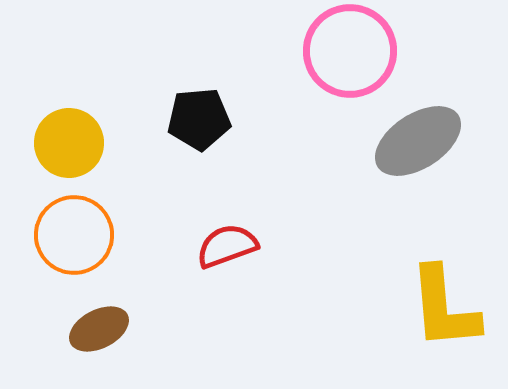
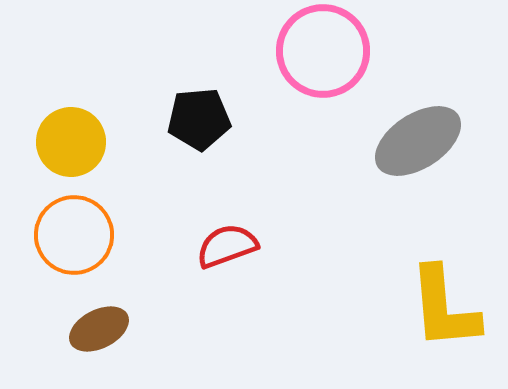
pink circle: moved 27 px left
yellow circle: moved 2 px right, 1 px up
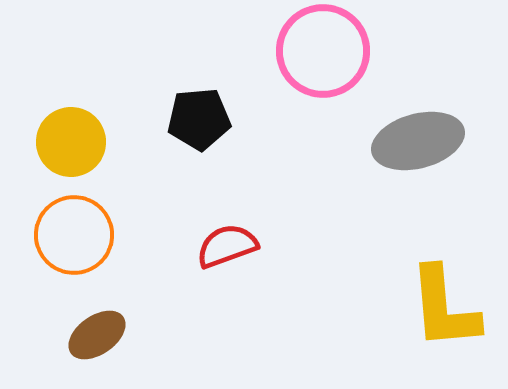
gray ellipse: rotated 18 degrees clockwise
brown ellipse: moved 2 px left, 6 px down; rotated 8 degrees counterclockwise
